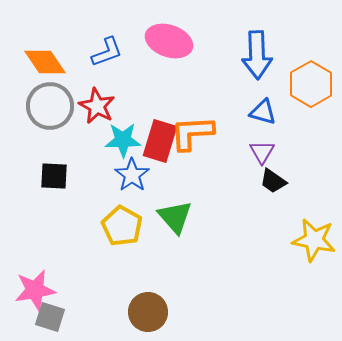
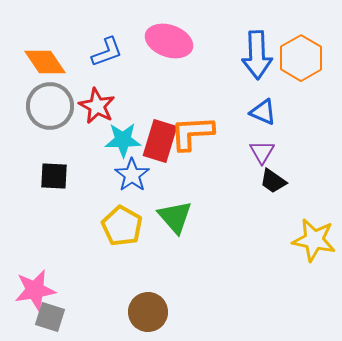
orange hexagon: moved 10 px left, 26 px up
blue triangle: rotated 8 degrees clockwise
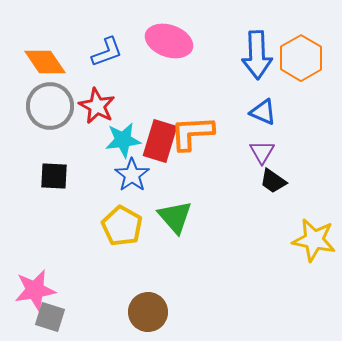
cyan star: rotated 6 degrees counterclockwise
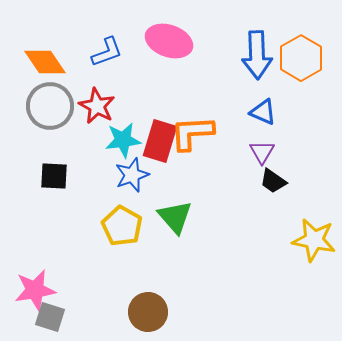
blue star: rotated 16 degrees clockwise
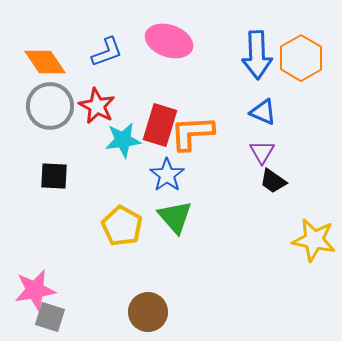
red rectangle: moved 16 px up
blue star: moved 35 px right; rotated 16 degrees counterclockwise
